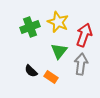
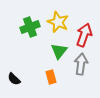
black semicircle: moved 17 px left, 8 px down
orange rectangle: rotated 40 degrees clockwise
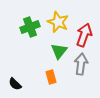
black semicircle: moved 1 px right, 5 px down
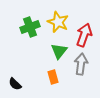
orange rectangle: moved 2 px right
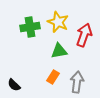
green cross: rotated 12 degrees clockwise
green triangle: rotated 42 degrees clockwise
gray arrow: moved 4 px left, 18 px down
orange rectangle: rotated 48 degrees clockwise
black semicircle: moved 1 px left, 1 px down
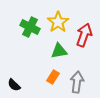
yellow star: rotated 15 degrees clockwise
green cross: rotated 36 degrees clockwise
